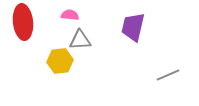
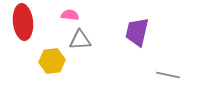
purple trapezoid: moved 4 px right, 5 px down
yellow hexagon: moved 8 px left
gray line: rotated 35 degrees clockwise
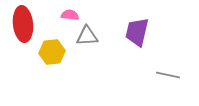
red ellipse: moved 2 px down
gray triangle: moved 7 px right, 4 px up
yellow hexagon: moved 9 px up
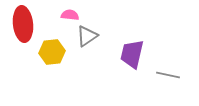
purple trapezoid: moved 5 px left, 22 px down
gray triangle: rotated 30 degrees counterclockwise
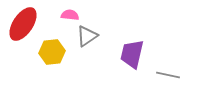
red ellipse: rotated 40 degrees clockwise
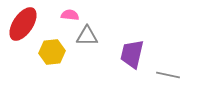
gray triangle: rotated 35 degrees clockwise
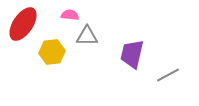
gray line: rotated 40 degrees counterclockwise
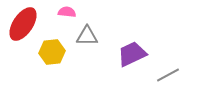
pink semicircle: moved 3 px left, 3 px up
purple trapezoid: rotated 52 degrees clockwise
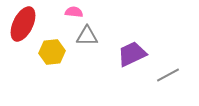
pink semicircle: moved 7 px right
red ellipse: rotated 8 degrees counterclockwise
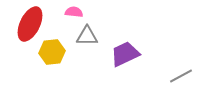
red ellipse: moved 7 px right
purple trapezoid: moved 7 px left
gray line: moved 13 px right, 1 px down
